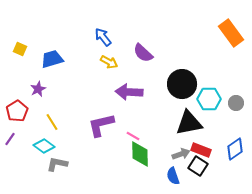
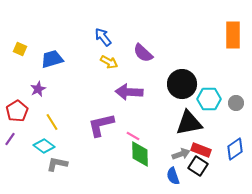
orange rectangle: moved 2 px right, 2 px down; rotated 36 degrees clockwise
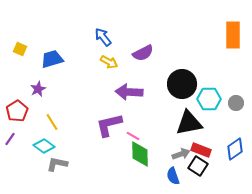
purple semicircle: rotated 70 degrees counterclockwise
purple L-shape: moved 8 px right
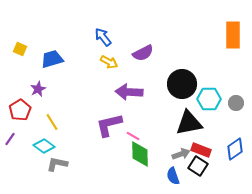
red pentagon: moved 3 px right, 1 px up
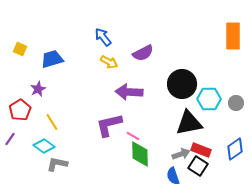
orange rectangle: moved 1 px down
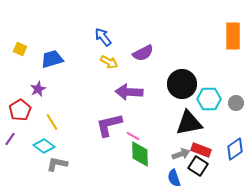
blue semicircle: moved 1 px right, 2 px down
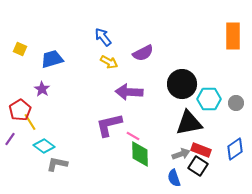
purple star: moved 4 px right; rotated 14 degrees counterclockwise
yellow line: moved 22 px left
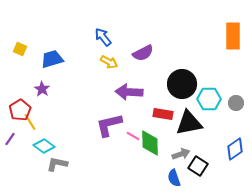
red rectangle: moved 38 px left, 36 px up; rotated 12 degrees counterclockwise
green diamond: moved 10 px right, 11 px up
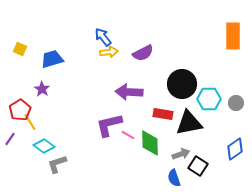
yellow arrow: moved 10 px up; rotated 36 degrees counterclockwise
pink line: moved 5 px left, 1 px up
gray L-shape: rotated 30 degrees counterclockwise
